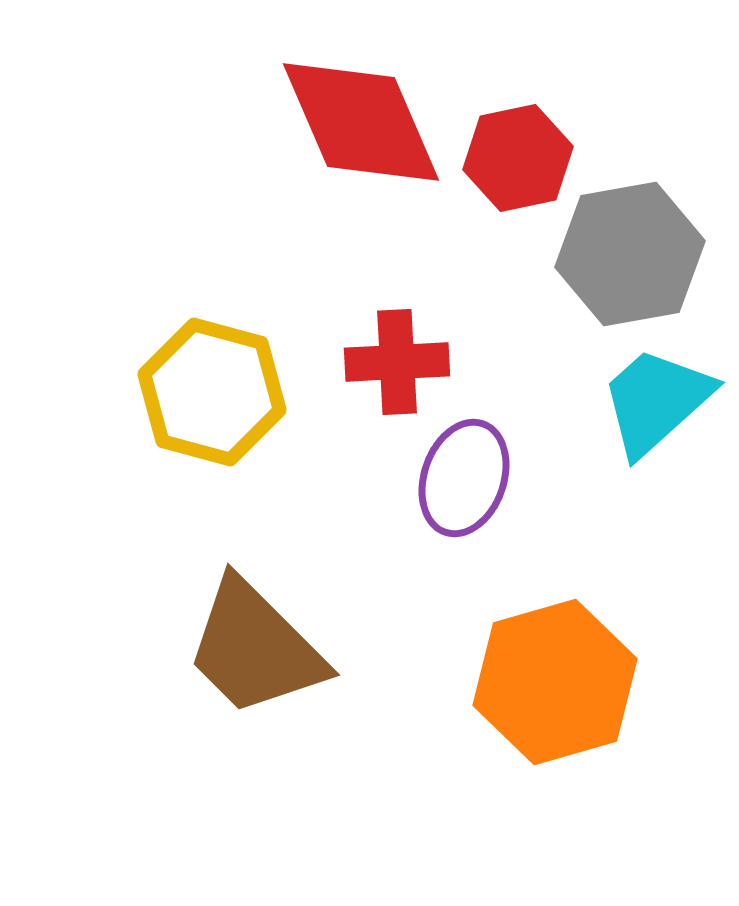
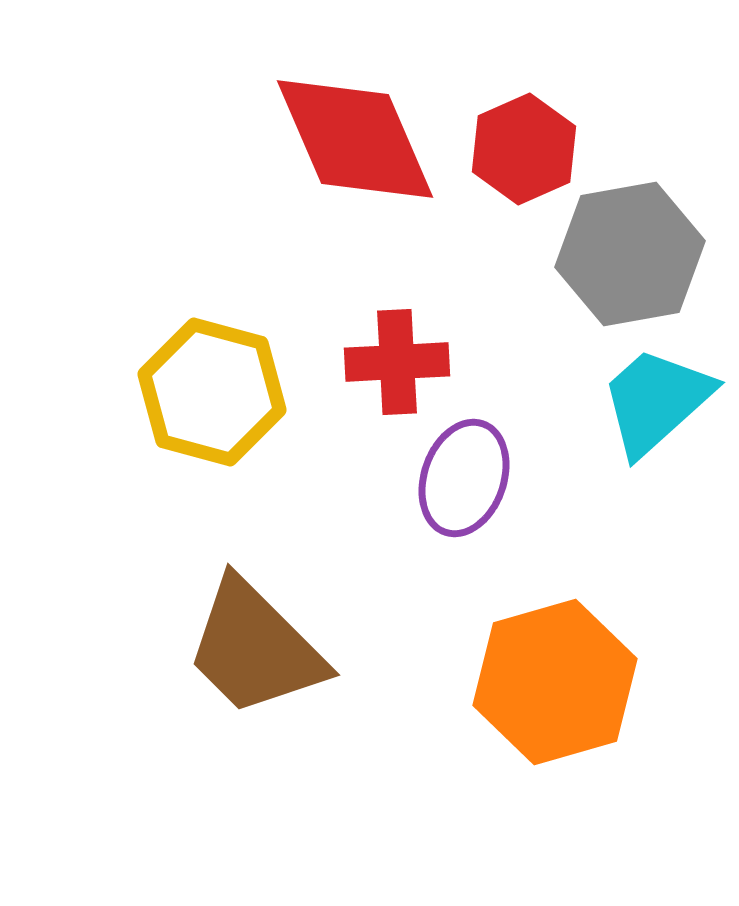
red diamond: moved 6 px left, 17 px down
red hexagon: moved 6 px right, 9 px up; rotated 12 degrees counterclockwise
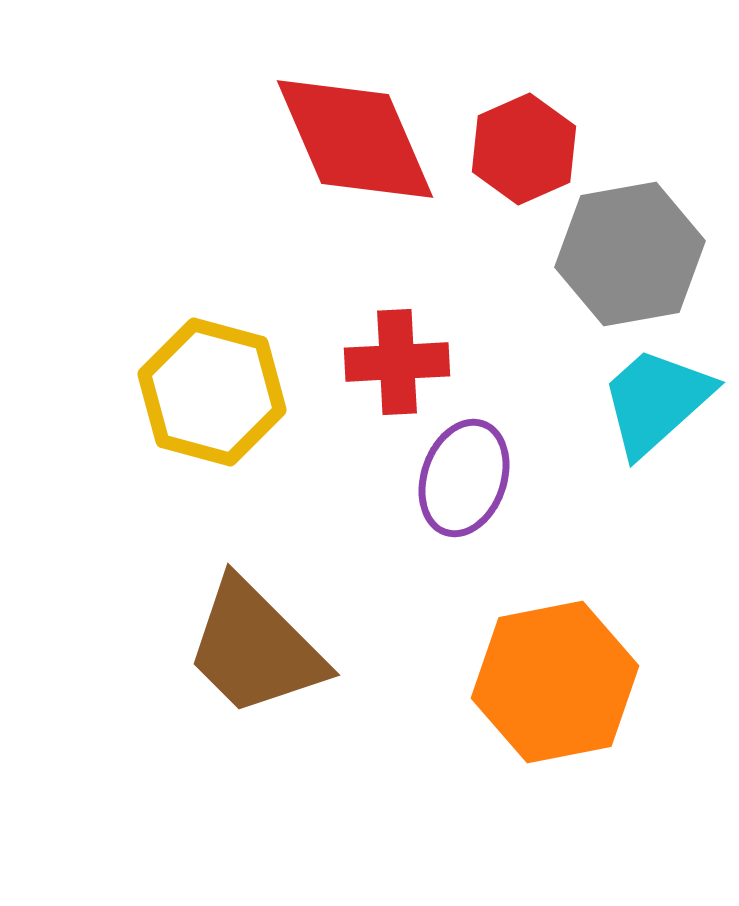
orange hexagon: rotated 5 degrees clockwise
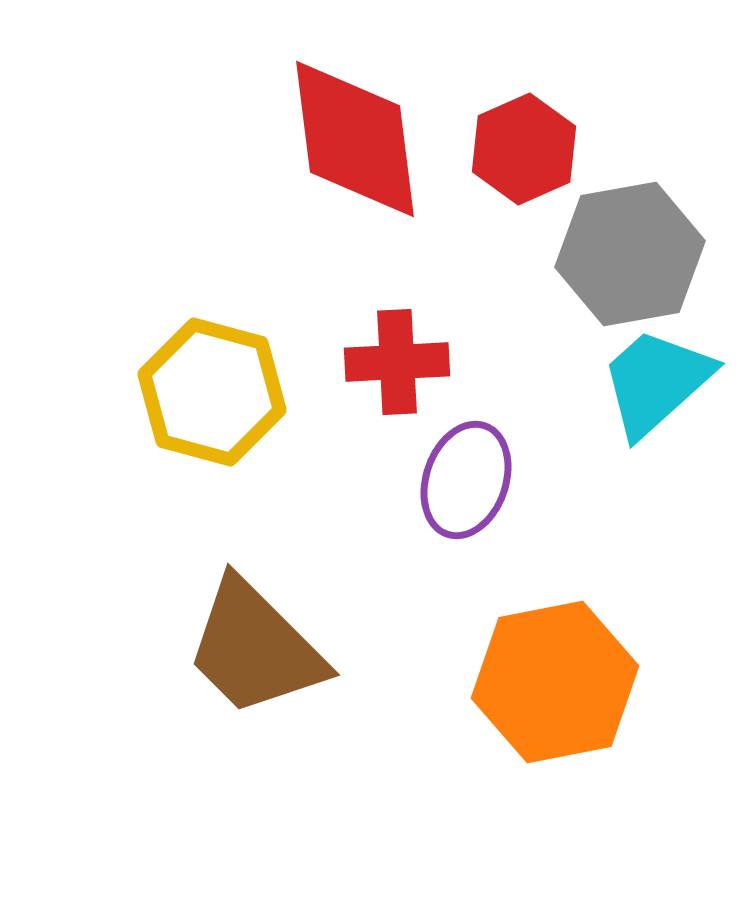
red diamond: rotated 16 degrees clockwise
cyan trapezoid: moved 19 px up
purple ellipse: moved 2 px right, 2 px down
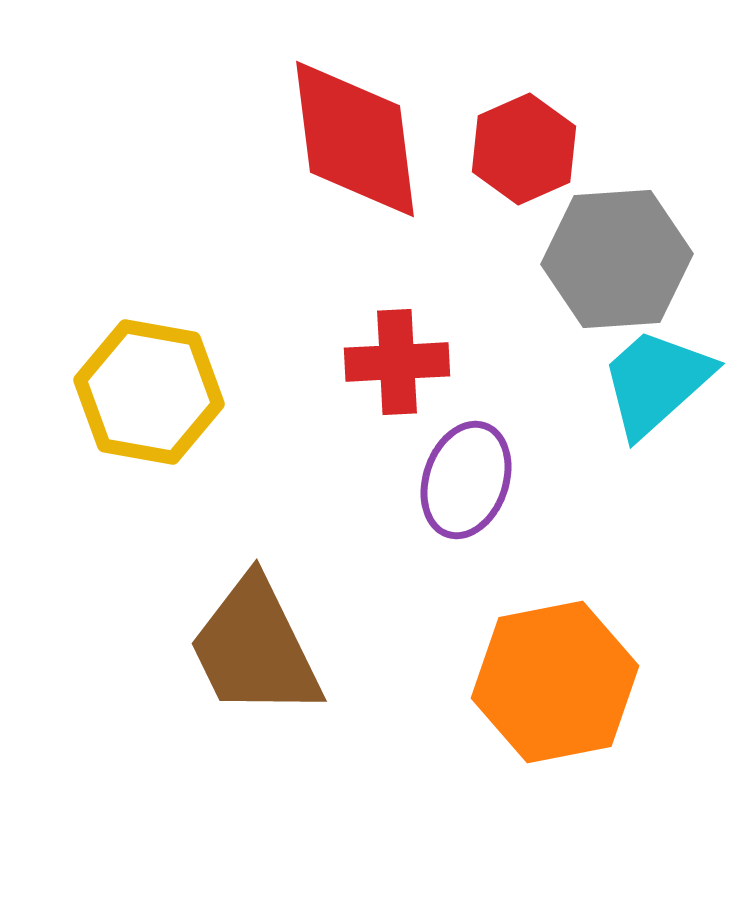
gray hexagon: moved 13 px left, 5 px down; rotated 6 degrees clockwise
yellow hexagon: moved 63 px left; rotated 5 degrees counterclockwise
brown trapezoid: rotated 19 degrees clockwise
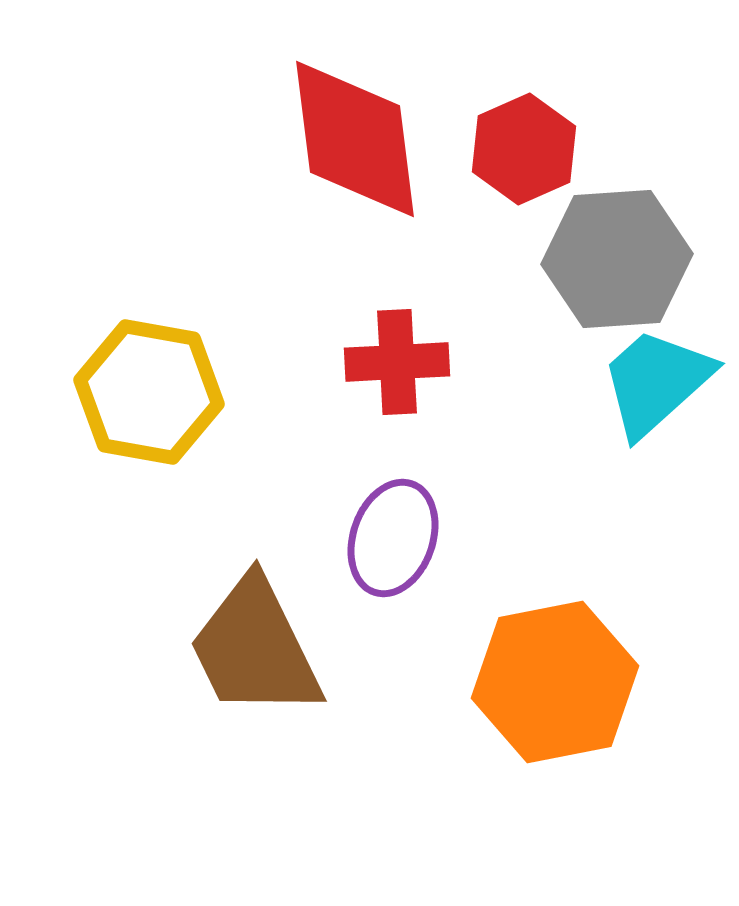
purple ellipse: moved 73 px left, 58 px down
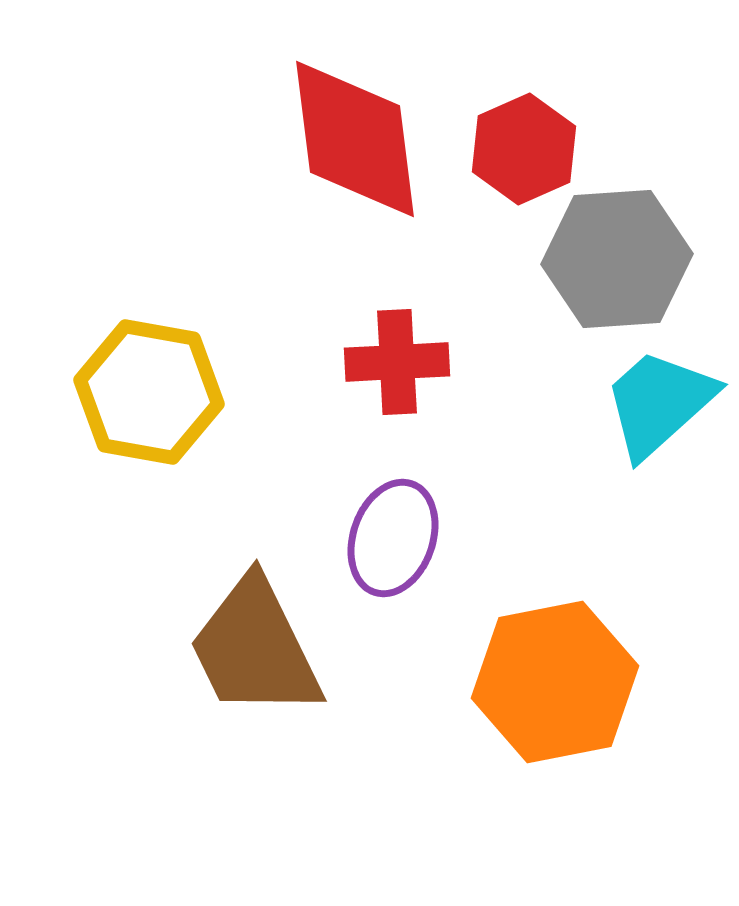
cyan trapezoid: moved 3 px right, 21 px down
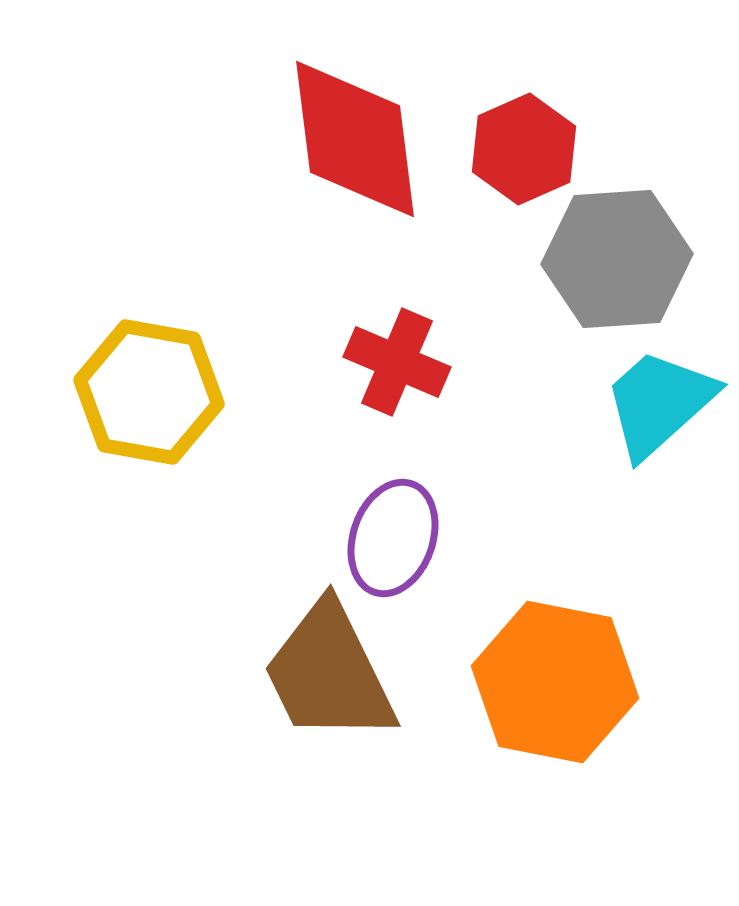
red cross: rotated 26 degrees clockwise
brown trapezoid: moved 74 px right, 25 px down
orange hexagon: rotated 22 degrees clockwise
